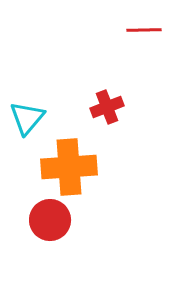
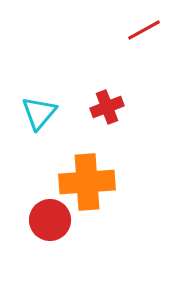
red line: rotated 28 degrees counterclockwise
cyan triangle: moved 12 px right, 5 px up
orange cross: moved 18 px right, 15 px down
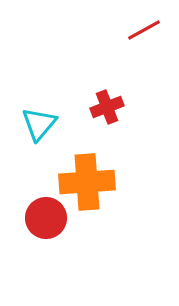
cyan triangle: moved 11 px down
red circle: moved 4 px left, 2 px up
